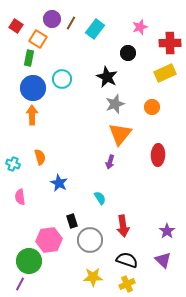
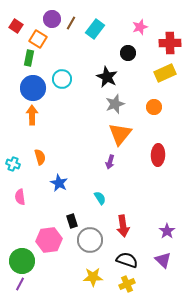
orange circle: moved 2 px right
green circle: moved 7 px left
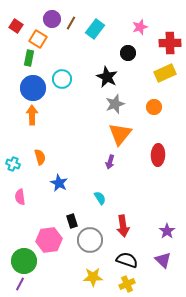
green circle: moved 2 px right
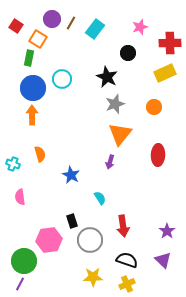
orange semicircle: moved 3 px up
blue star: moved 12 px right, 8 px up
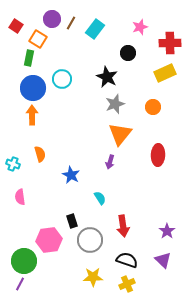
orange circle: moved 1 px left
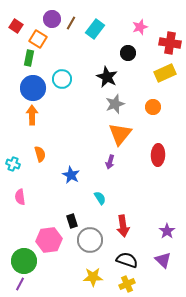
red cross: rotated 10 degrees clockwise
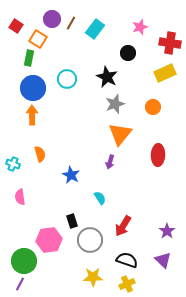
cyan circle: moved 5 px right
red arrow: rotated 40 degrees clockwise
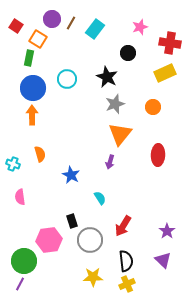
black semicircle: moved 1 px left, 1 px down; rotated 65 degrees clockwise
